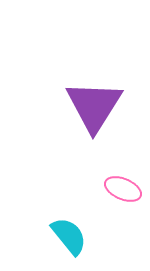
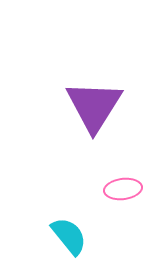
pink ellipse: rotated 30 degrees counterclockwise
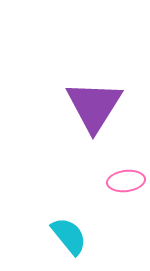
pink ellipse: moved 3 px right, 8 px up
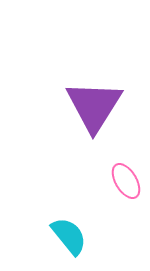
pink ellipse: rotated 66 degrees clockwise
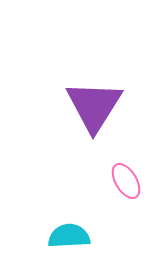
cyan semicircle: rotated 54 degrees counterclockwise
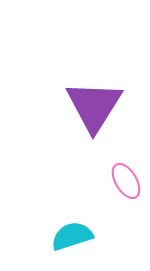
cyan semicircle: moved 3 px right; rotated 15 degrees counterclockwise
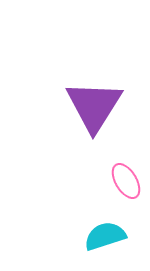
cyan semicircle: moved 33 px right
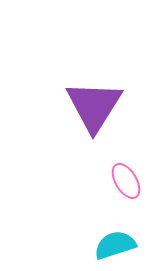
cyan semicircle: moved 10 px right, 9 px down
